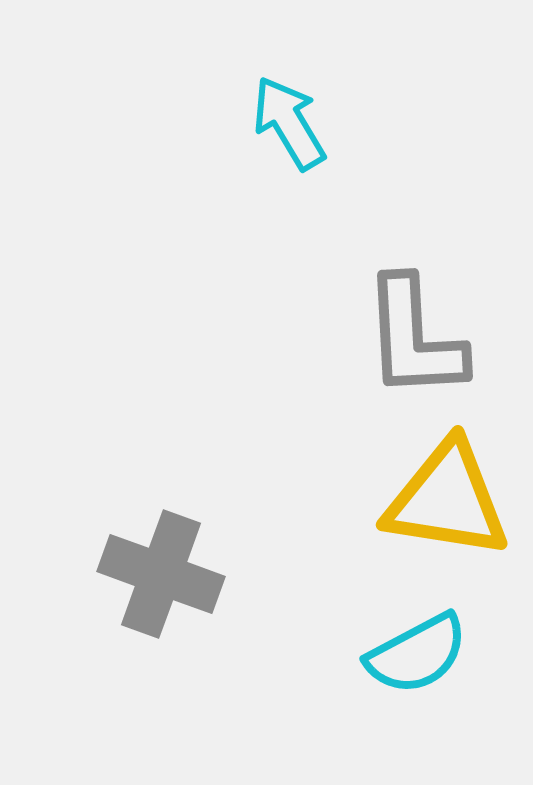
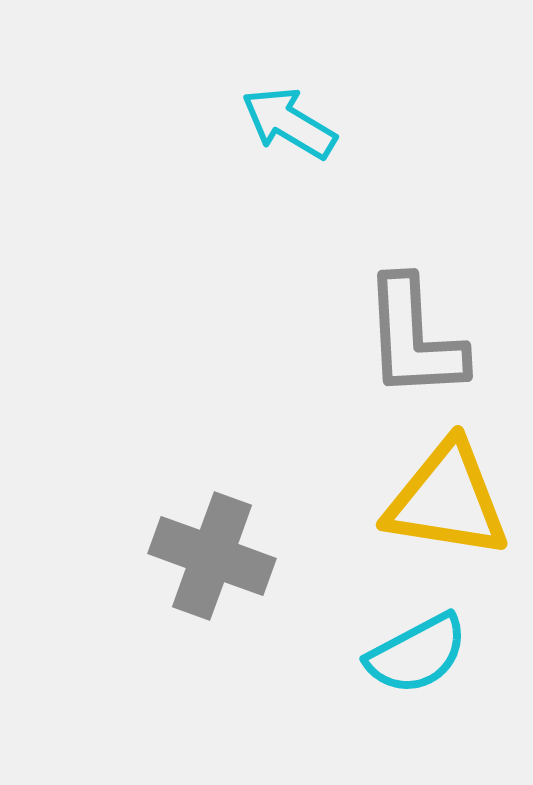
cyan arrow: rotated 28 degrees counterclockwise
gray cross: moved 51 px right, 18 px up
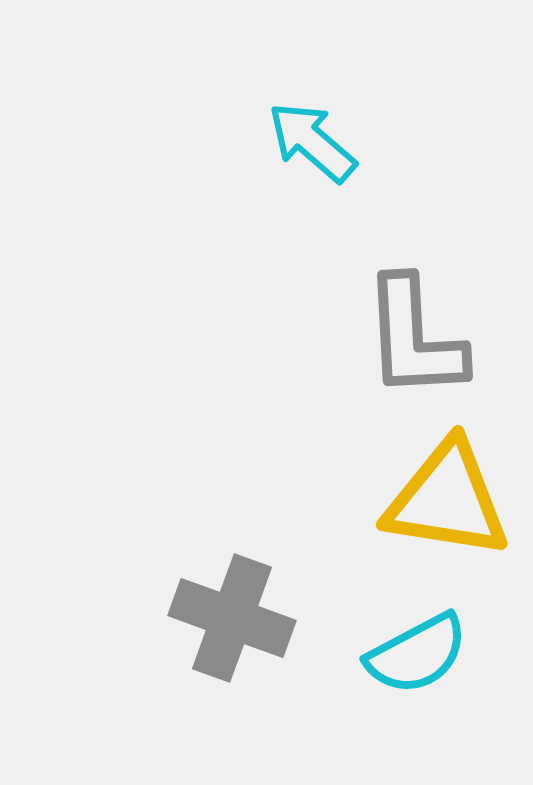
cyan arrow: moved 23 px right, 19 px down; rotated 10 degrees clockwise
gray cross: moved 20 px right, 62 px down
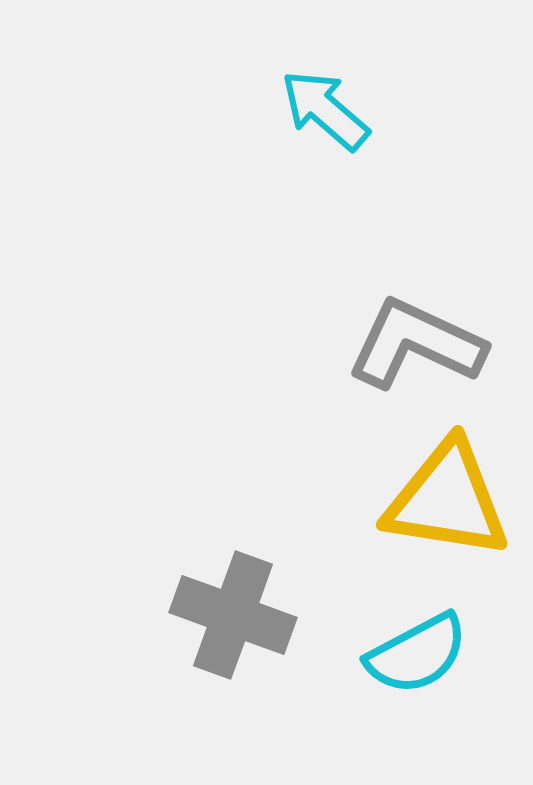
cyan arrow: moved 13 px right, 32 px up
gray L-shape: moved 2 px right, 6 px down; rotated 118 degrees clockwise
gray cross: moved 1 px right, 3 px up
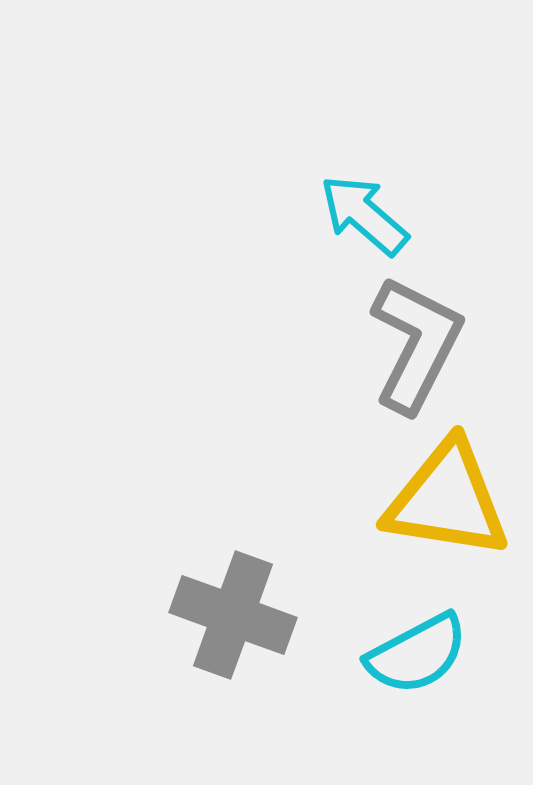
cyan arrow: moved 39 px right, 105 px down
gray L-shape: rotated 92 degrees clockwise
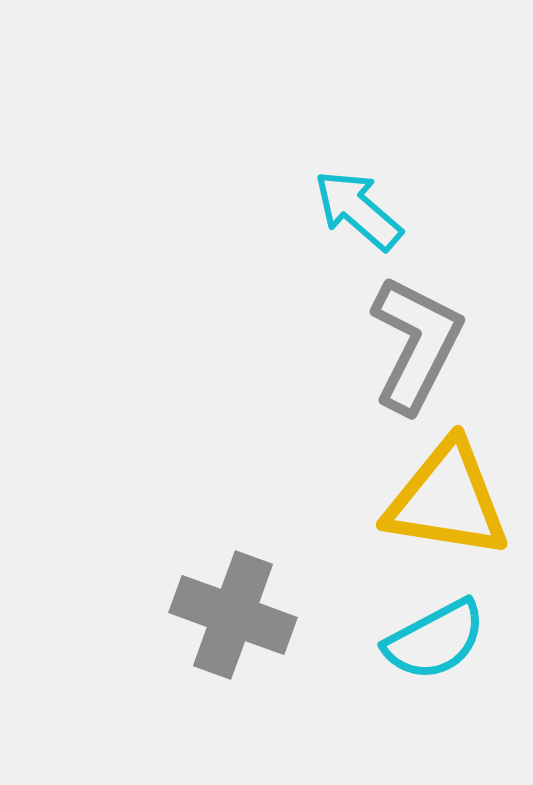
cyan arrow: moved 6 px left, 5 px up
cyan semicircle: moved 18 px right, 14 px up
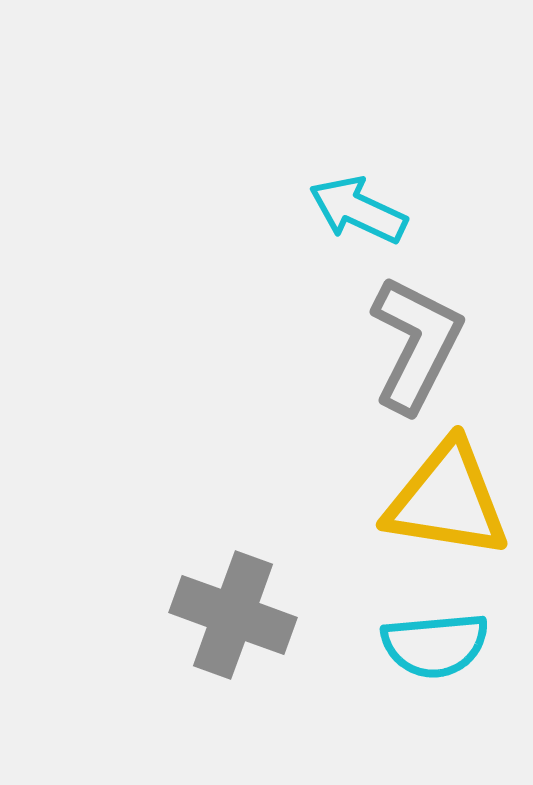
cyan arrow: rotated 16 degrees counterclockwise
cyan semicircle: moved 5 px down; rotated 23 degrees clockwise
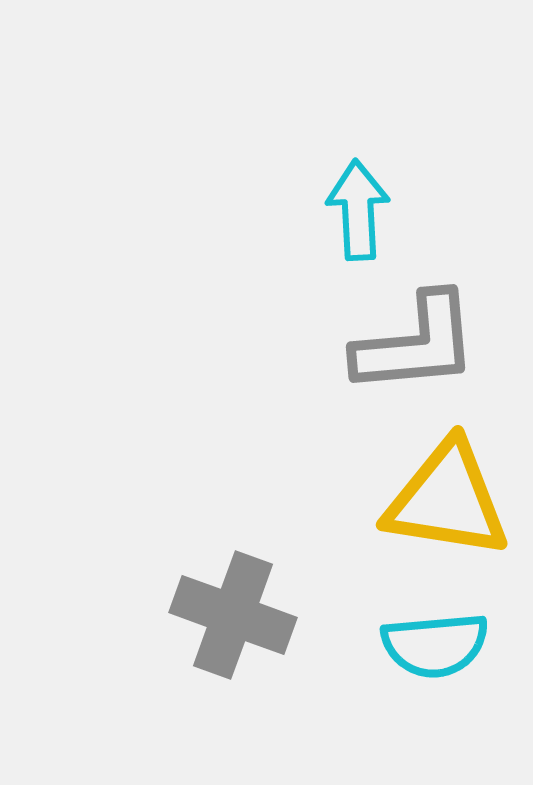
cyan arrow: rotated 62 degrees clockwise
gray L-shape: rotated 58 degrees clockwise
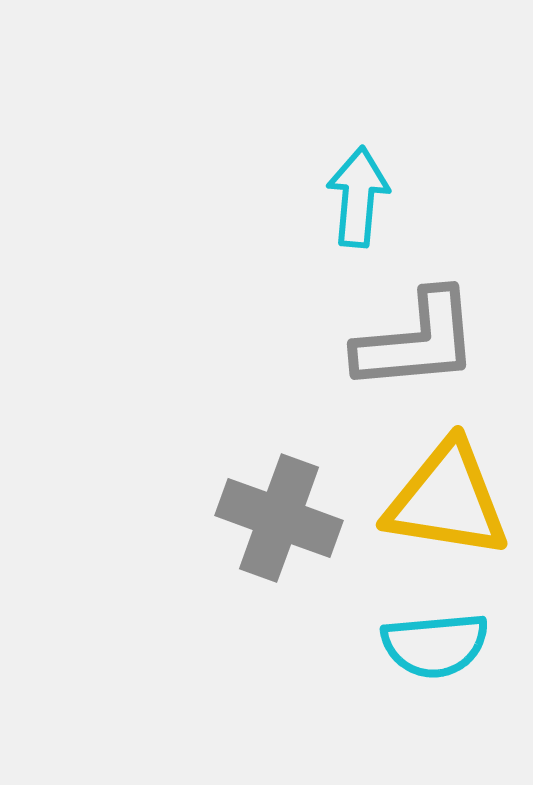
cyan arrow: moved 13 px up; rotated 8 degrees clockwise
gray L-shape: moved 1 px right, 3 px up
gray cross: moved 46 px right, 97 px up
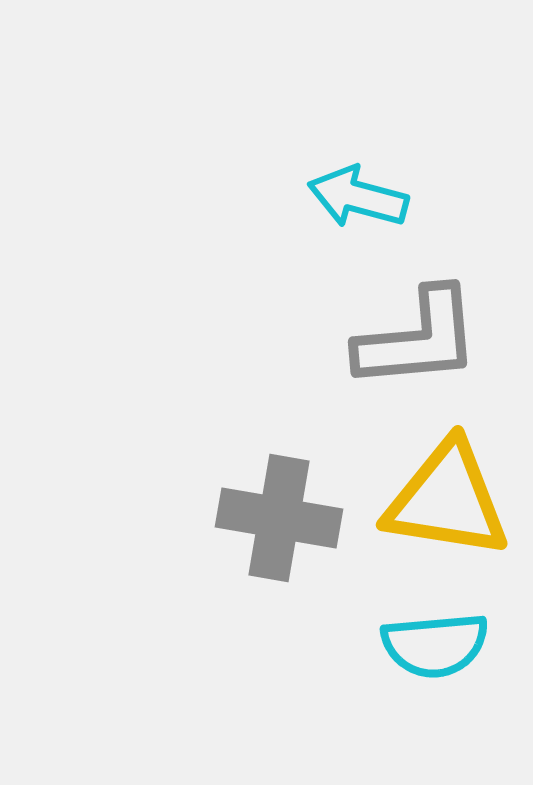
cyan arrow: rotated 80 degrees counterclockwise
gray L-shape: moved 1 px right, 2 px up
gray cross: rotated 10 degrees counterclockwise
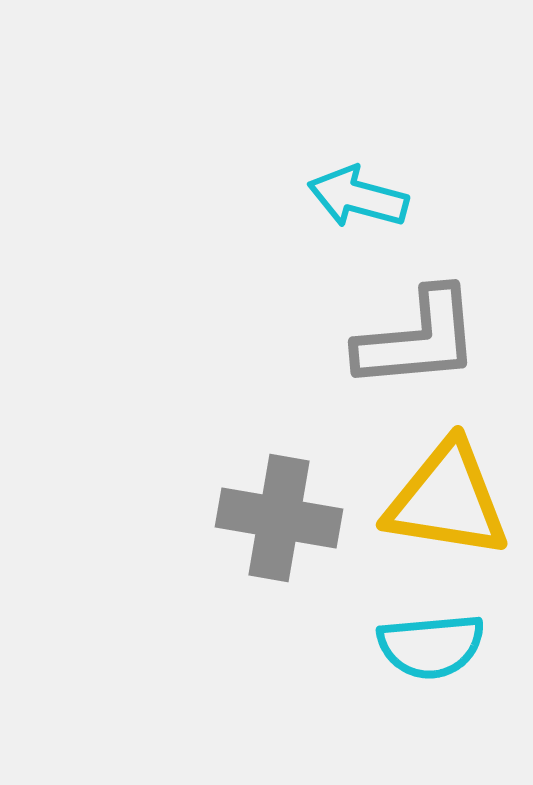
cyan semicircle: moved 4 px left, 1 px down
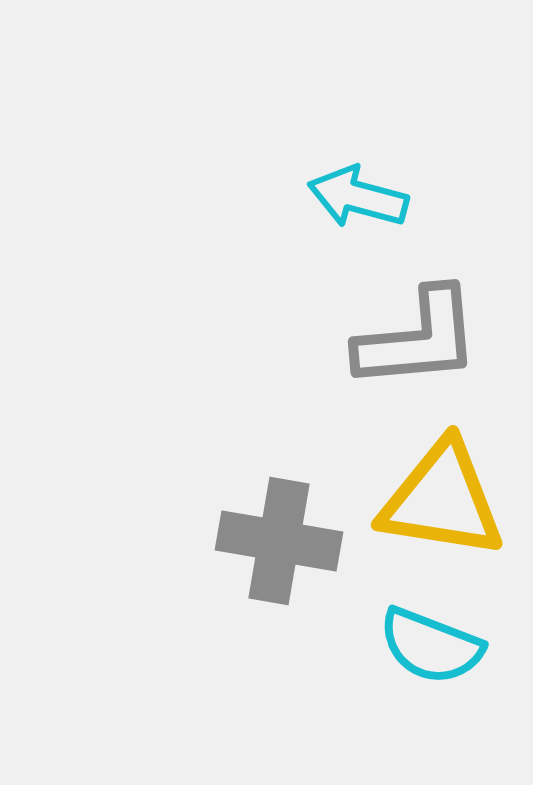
yellow triangle: moved 5 px left
gray cross: moved 23 px down
cyan semicircle: rotated 26 degrees clockwise
